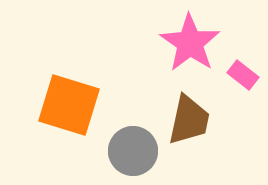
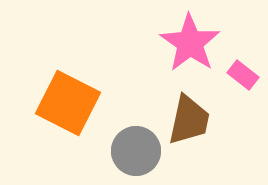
orange square: moved 1 px left, 2 px up; rotated 10 degrees clockwise
gray circle: moved 3 px right
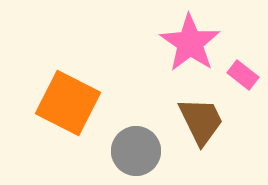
brown trapezoid: moved 12 px right, 1 px down; rotated 38 degrees counterclockwise
